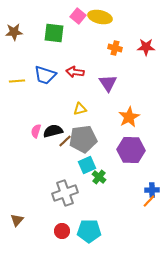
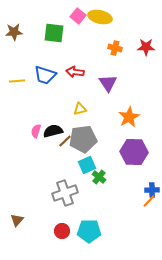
purple hexagon: moved 3 px right, 2 px down
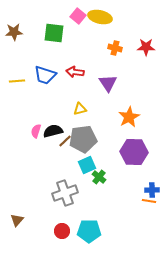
orange line: rotated 56 degrees clockwise
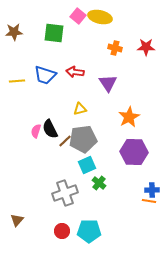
black semicircle: moved 3 px left, 2 px up; rotated 102 degrees counterclockwise
green cross: moved 6 px down
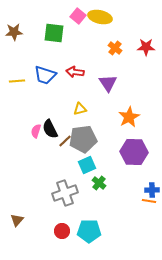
orange cross: rotated 24 degrees clockwise
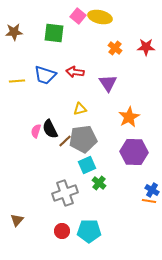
blue cross: rotated 32 degrees clockwise
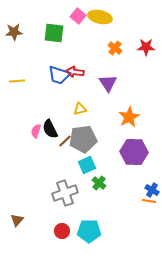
blue trapezoid: moved 14 px right
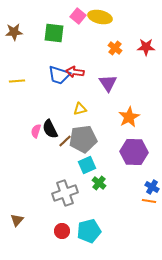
blue cross: moved 3 px up
cyan pentagon: rotated 15 degrees counterclockwise
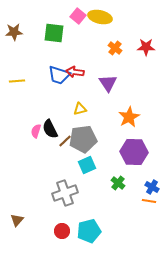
green cross: moved 19 px right
